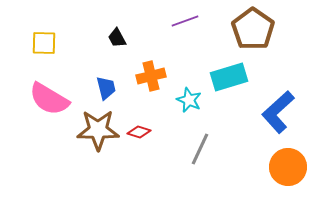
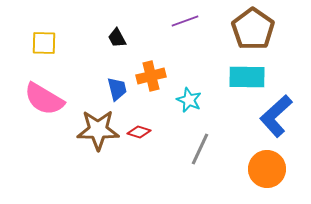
cyan rectangle: moved 18 px right; rotated 18 degrees clockwise
blue trapezoid: moved 11 px right, 1 px down
pink semicircle: moved 5 px left
blue L-shape: moved 2 px left, 4 px down
orange circle: moved 21 px left, 2 px down
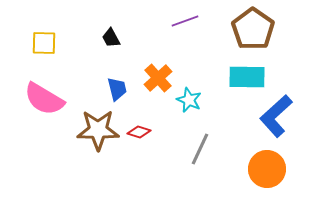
black trapezoid: moved 6 px left
orange cross: moved 7 px right, 2 px down; rotated 28 degrees counterclockwise
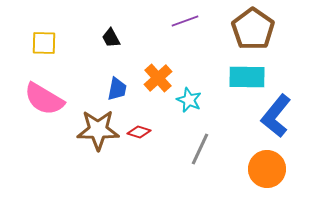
blue trapezoid: rotated 25 degrees clockwise
blue L-shape: rotated 9 degrees counterclockwise
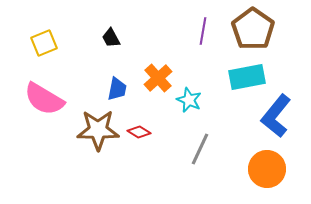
purple line: moved 18 px right, 10 px down; rotated 60 degrees counterclockwise
yellow square: rotated 24 degrees counterclockwise
cyan rectangle: rotated 12 degrees counterclockwise
red diamond: rotated 15 degrees clockwise
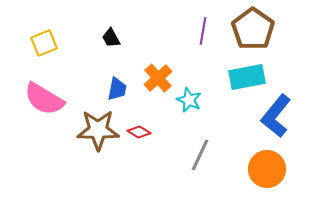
gray line: moved 6 px down
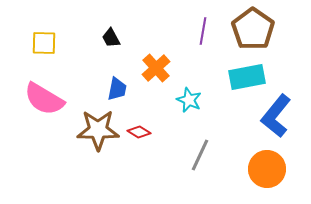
yellow square: rotated 24 degrees clockwise
orange cross: moved 2 px left, 10 px up
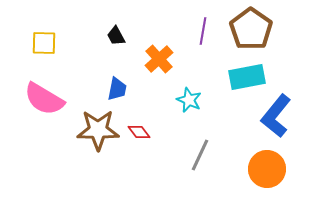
brown pentagon: moved 2 px left
black trapezoid: moved 5 px right, 2 px up
orange cross: moved 3 px right, 9 px up
red diamond: rotated 20 degrees clockwise
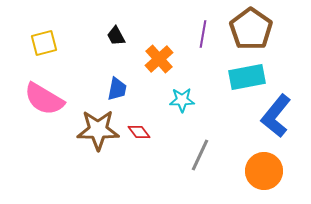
purple line: moved 3 px down
yellow square: rotated 16 degrees counterclockwise
cyan star: moved 7 px left; rotated 25 degrees counterclockwise
orange circle: moved 3 px left, 2 px down
